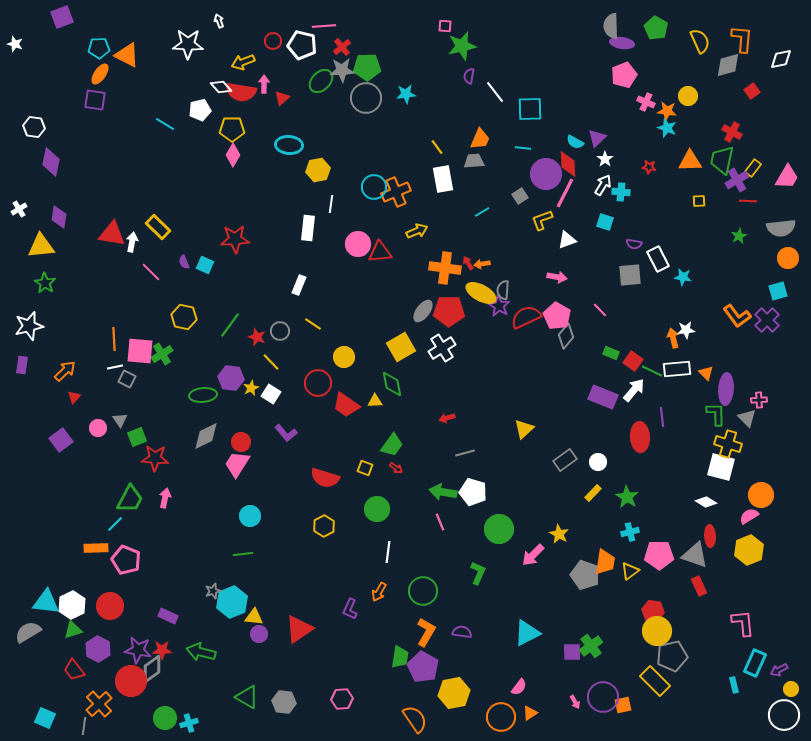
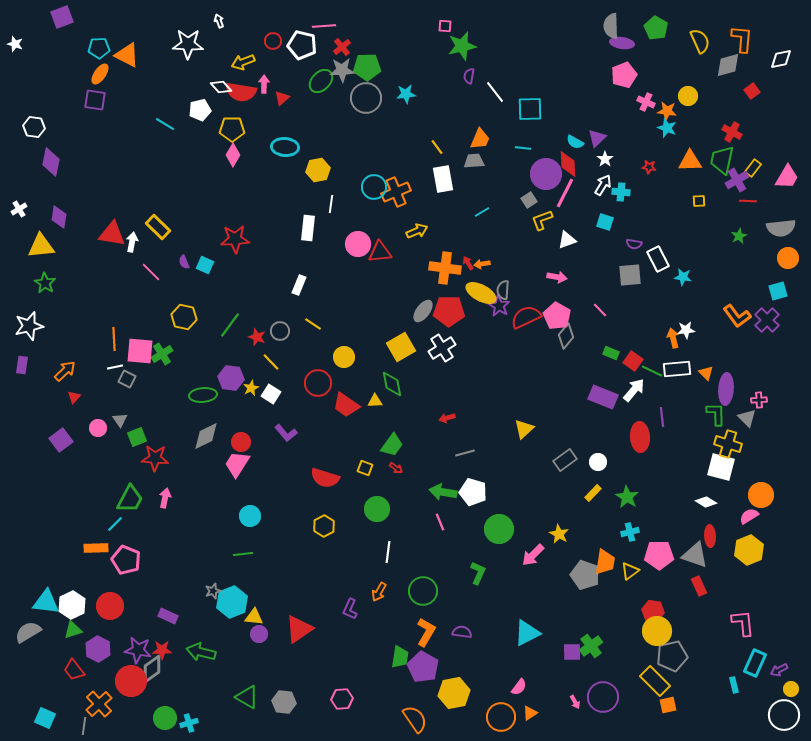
cyan ellipse at (289, 145): moved 4 px left, 2 px down
gray square at (520, 196): moved 9 px right, 4 px down
orange square at (623, 705): moved 45 px right
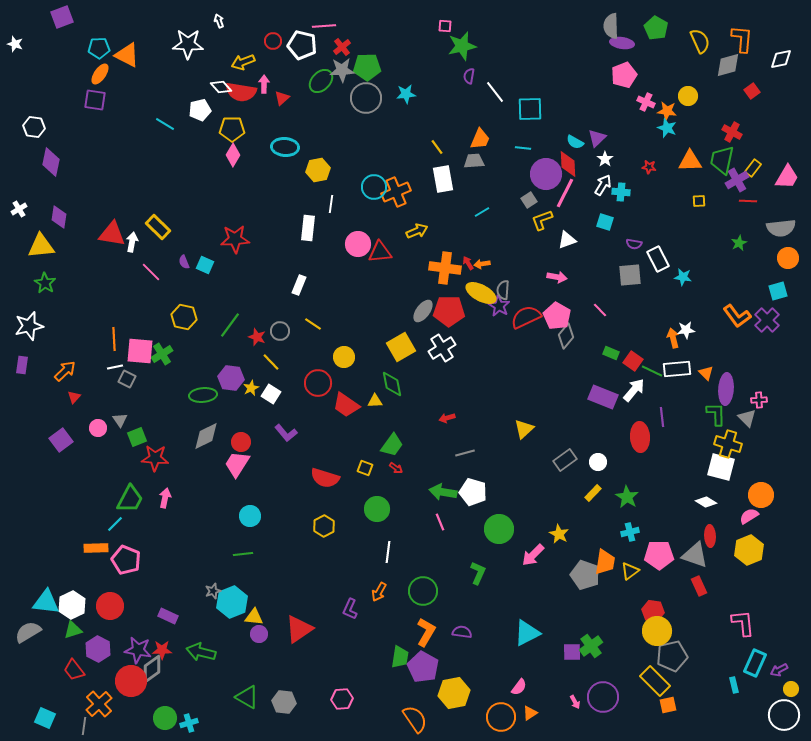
green star at (739, 236): moved 7 px down
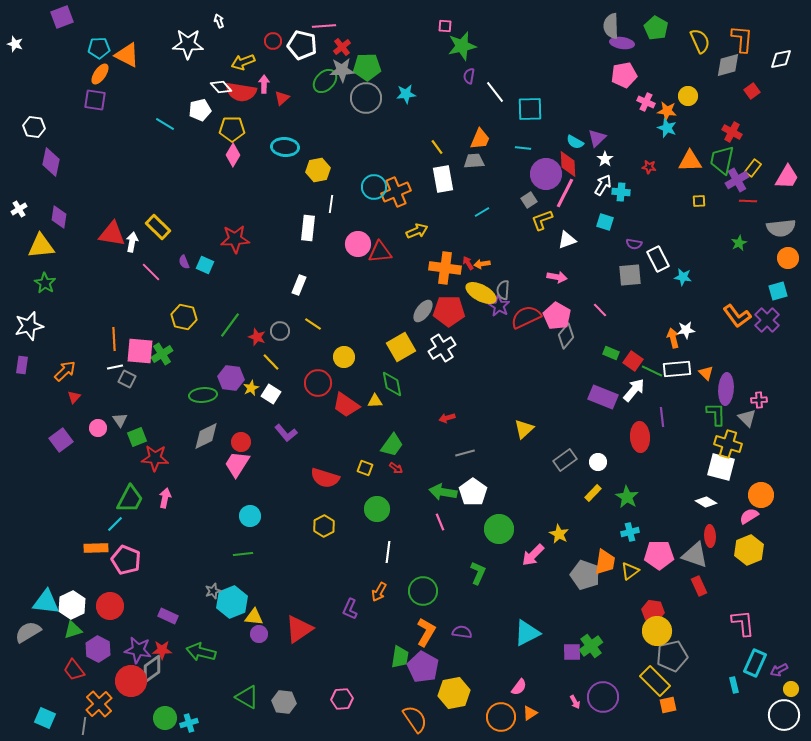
pink pentagon at (624, 75): rotated 10 degrees clockwise
green ellipse at (321, 81): moved 4 px right
white pentagon at (473, 492): rotated 20 degrees clockwise
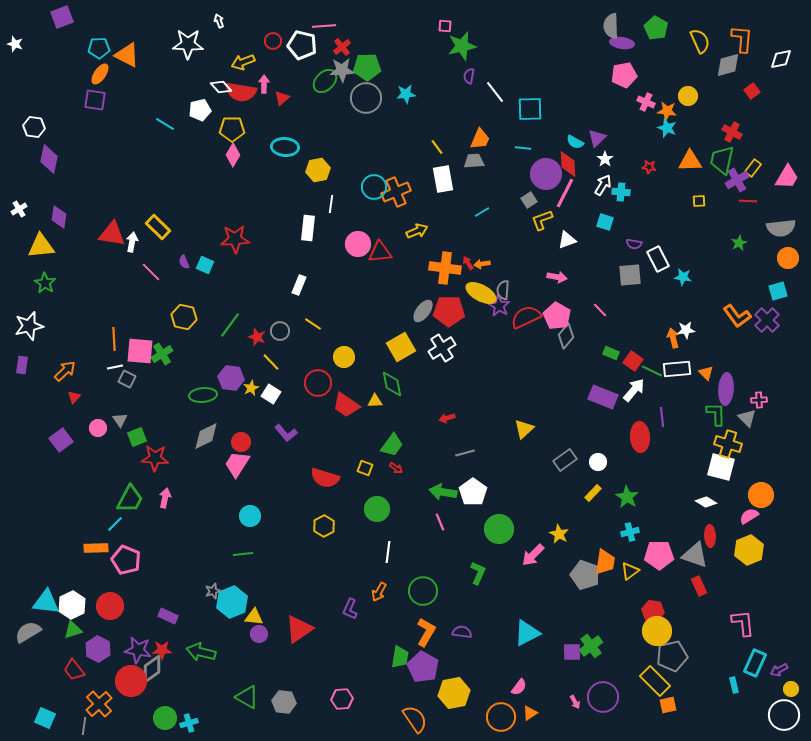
purple diamond at (51, 162): moved 2 px left, 3 px up
